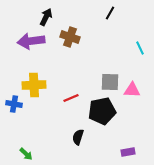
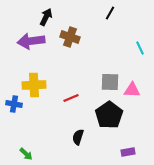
black pentagon: moved 7 px right, 4 px down; rotated 24 degrees counterclockwise
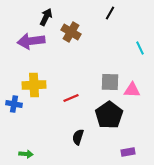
brown cross: moved 1 px right, 5 px up; rotated 12 degrees clockwise
green arrow: rotated 40 degrees counterclockwise
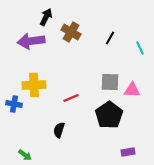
black line: moved 25 px down
black semicircle: moved 19 px left, 7 px up
green arrow: moved 1 px left, 1 px down; rotated 32 degrees clockwise
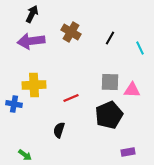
black arrow: moved 14 px left, 3 px up
black pentagon: rotated 12 degrees clockwise
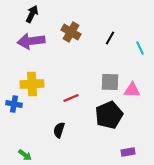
yellow cross: moved 2 px left, 1 px up
